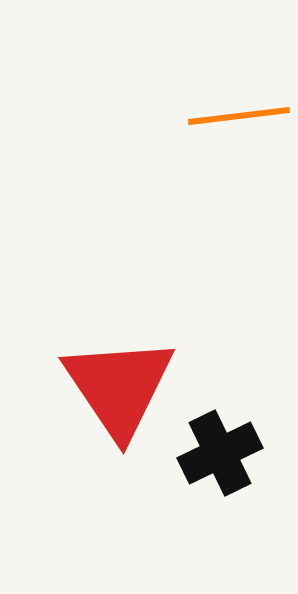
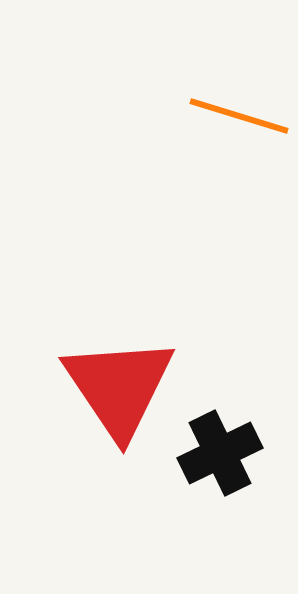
orange line: rotated 24 degrees clockwise
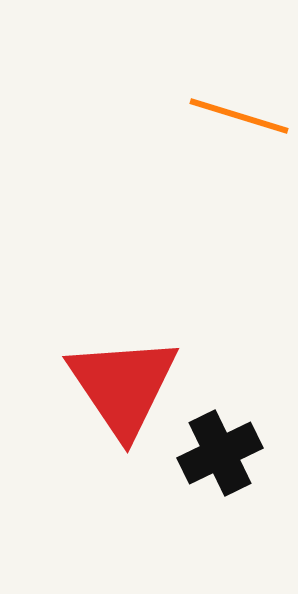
red triangle: moved 4 px right, 1 px up
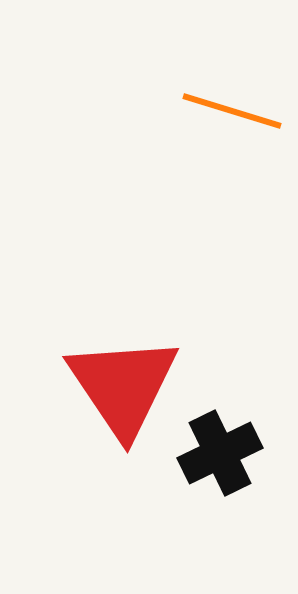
orange line: moved 7 px left, 5 px up
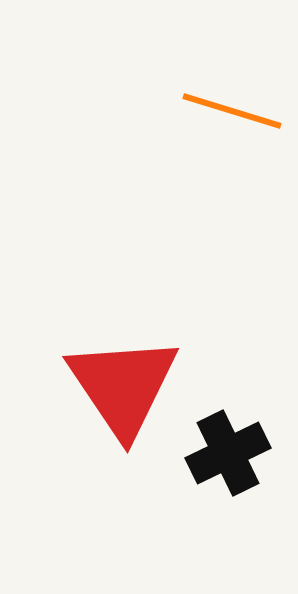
black cross: moved 8 px right
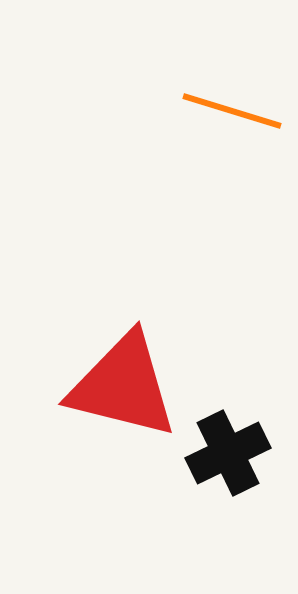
red triangle: rotated 42 degrees counterclockwise
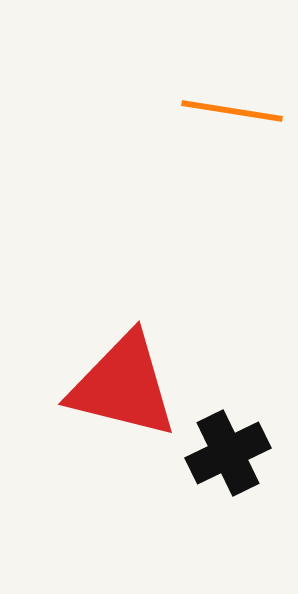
orange line: rotated 8 degrees counterclockwise
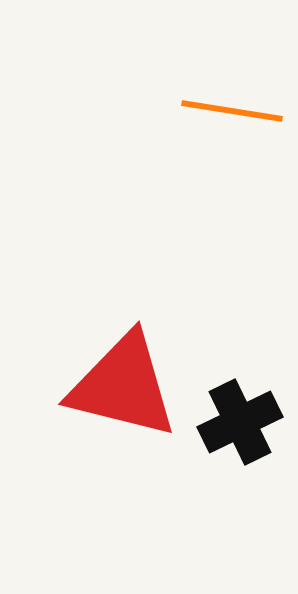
black cross: moved 12 px right, 31 px up
